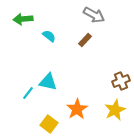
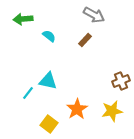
cyan triangle: moved 1 px up
yellow star: moved 3 px left, 1 px down; rotated 15 degrees clockwise
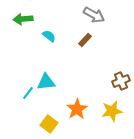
cyan triangle: moved 2 px left, 1 px down; rotated 18 degrees counterclockwise
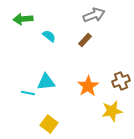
gray arrow: rotated 50 degrees counterclockwise
cyan line: rotated 64 degrees clockwise
orange star: moved 11 px right, 23 px up
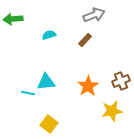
green arrow: moved 10 px left
cyan semicircle: moved 1 px up; rotated 56 degrees counterclockwise
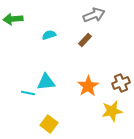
brown cross: moved 2 px down
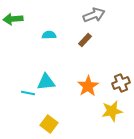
cyan semicircle: rotated 16 degrees clockwise
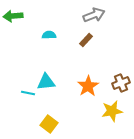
green arrow: moved 3 px up
brown rectangle: moved 1 px right
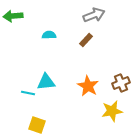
orange star: rotated 10 degrees counterclockwise
yellow square: moved 12 px left, 1 px down; rotated 18 degrees counterclockwise
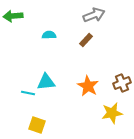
brown cross: moved 1 px right
yellow star: moved 2 px down
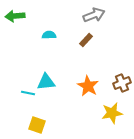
green arrow: moved 2 px right
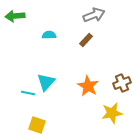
cyan triangle: rotated 42 degrees counterclockwise
